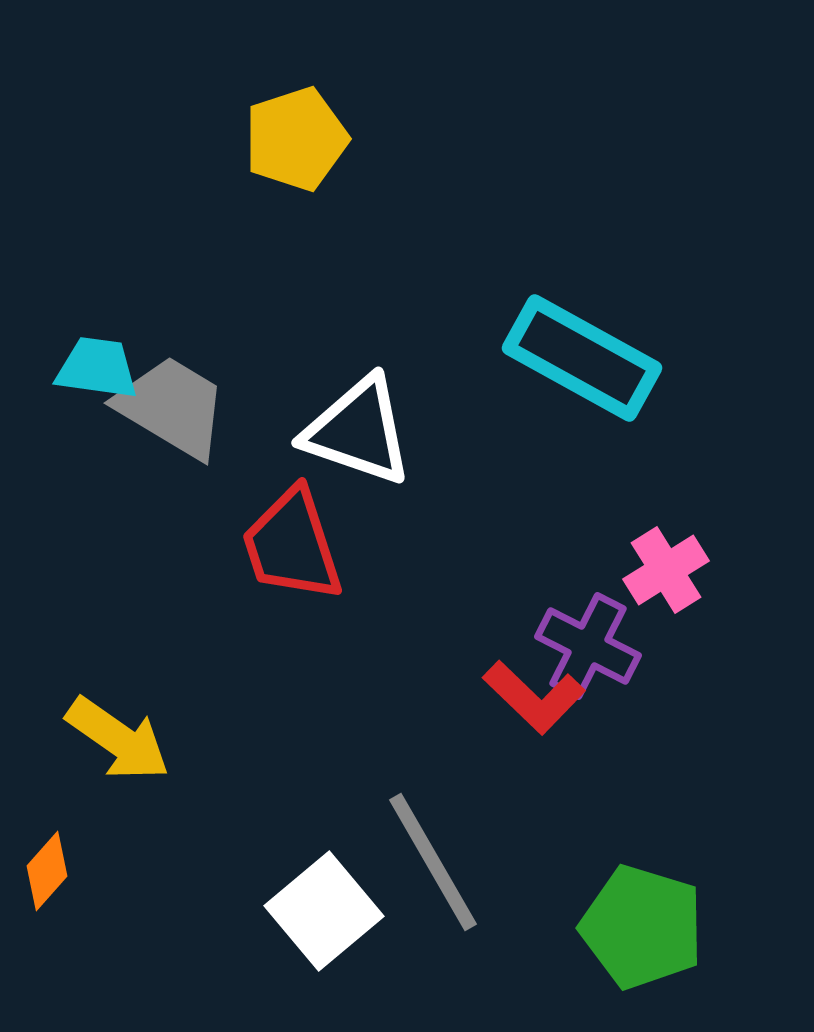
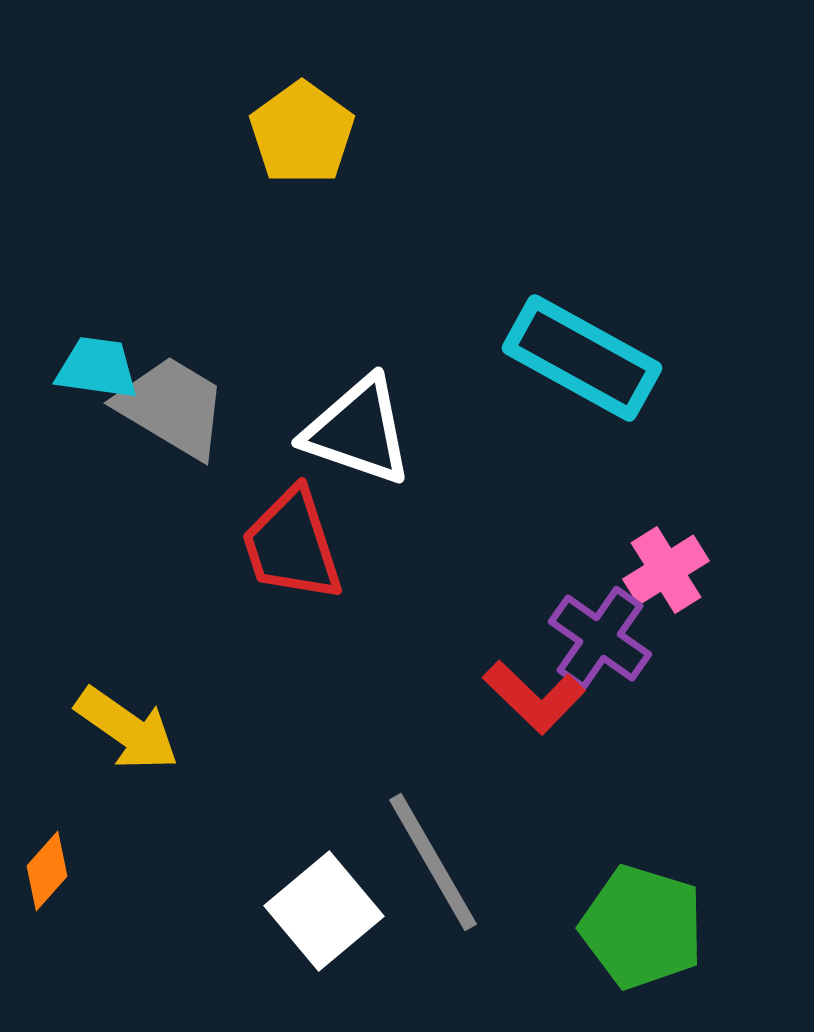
yellow pentagon: moved 6 px right, 6 px up; rotated 18 degrees counterclockwise
purple cross: moved 12 px right, 8 px up; rotated 8 degrees clockwise
yellow arrow: moved 9 px right, 10 px up
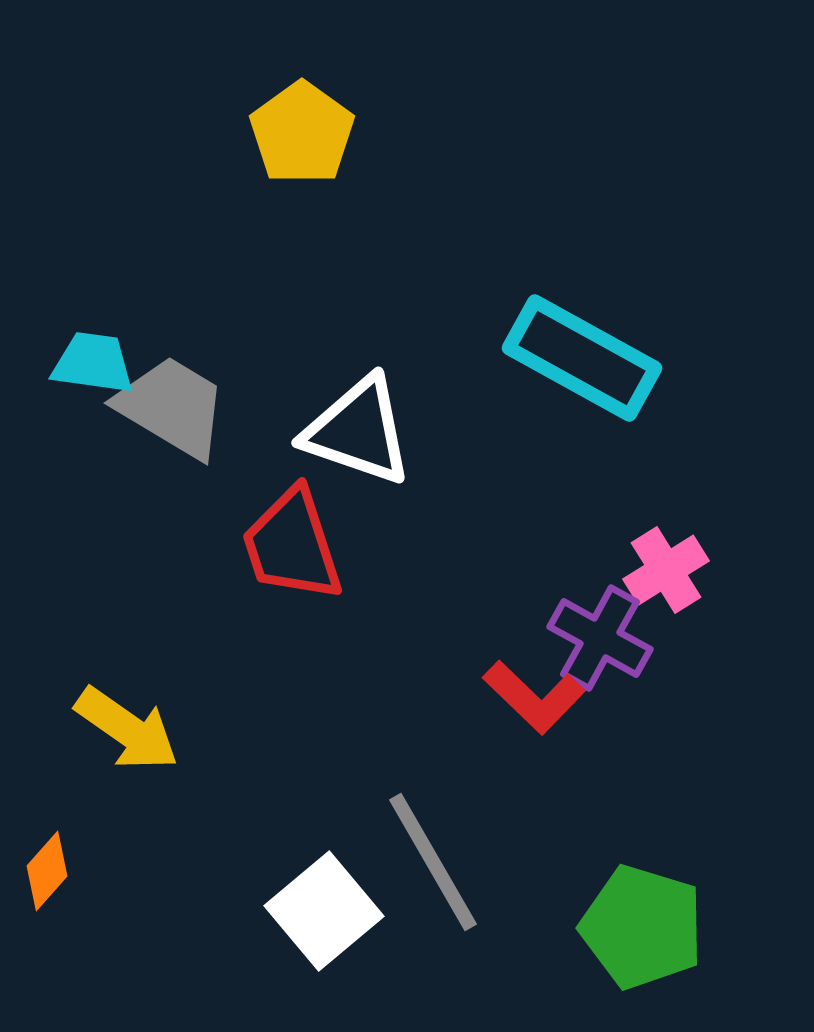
cyan trapezoid: moved 4 px left, 5 px up
purple cross: rotated 6 degrees counterclockwise
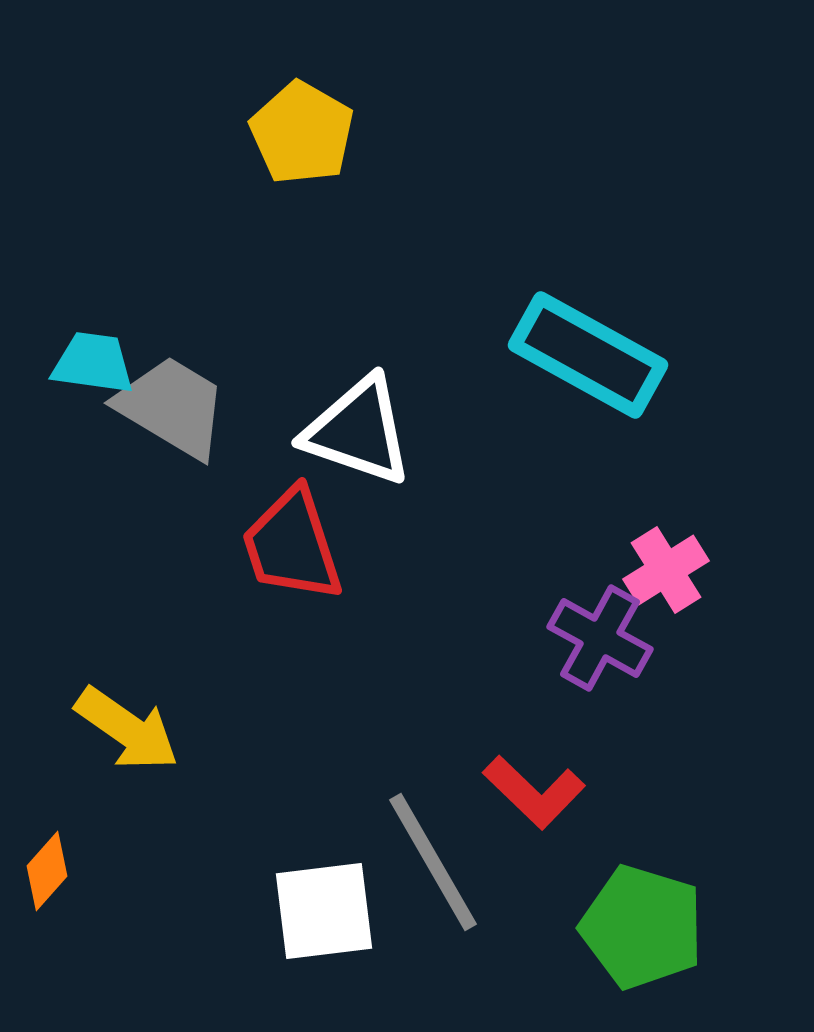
yellow pentagon: rotated 6 degrees counterclockwise
cyan rectangle: moved 6 px right, 3 px up
red L-shape: moved 95 px down
white square: rotated 33 degrees clockwise
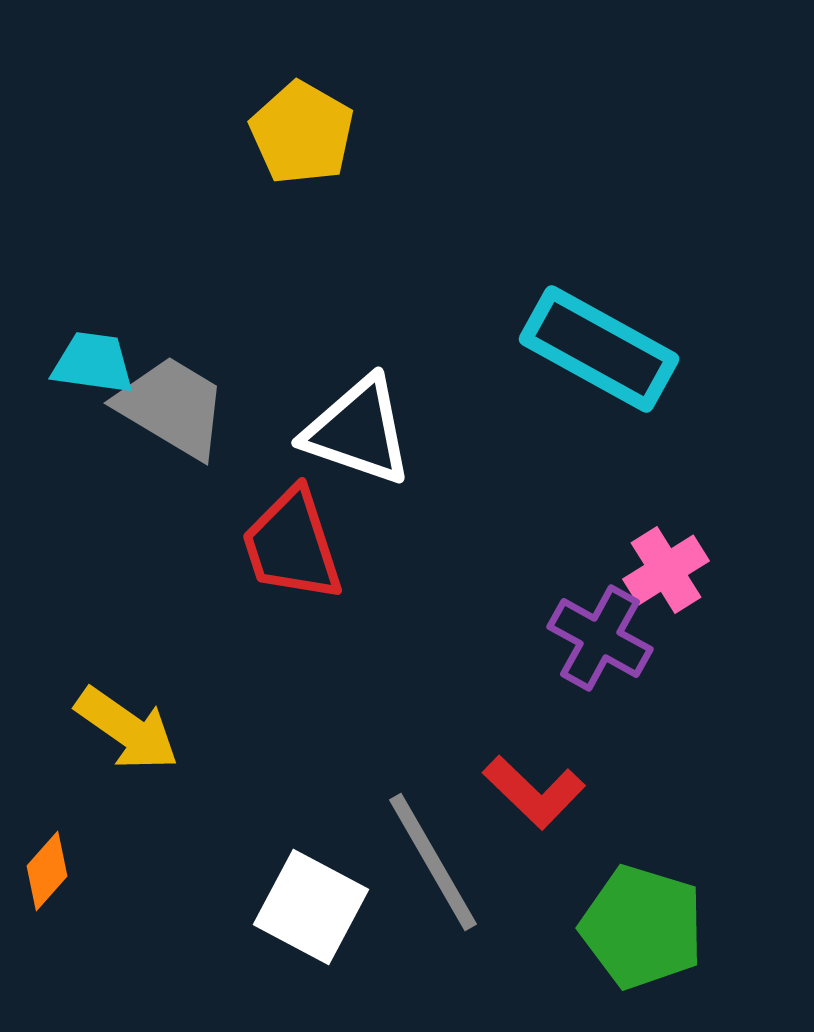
cyan rectangle: moved 11 px right, 6 px up
white square: moved 13 px left, 4 px up; rotated 35 degrees clockwise
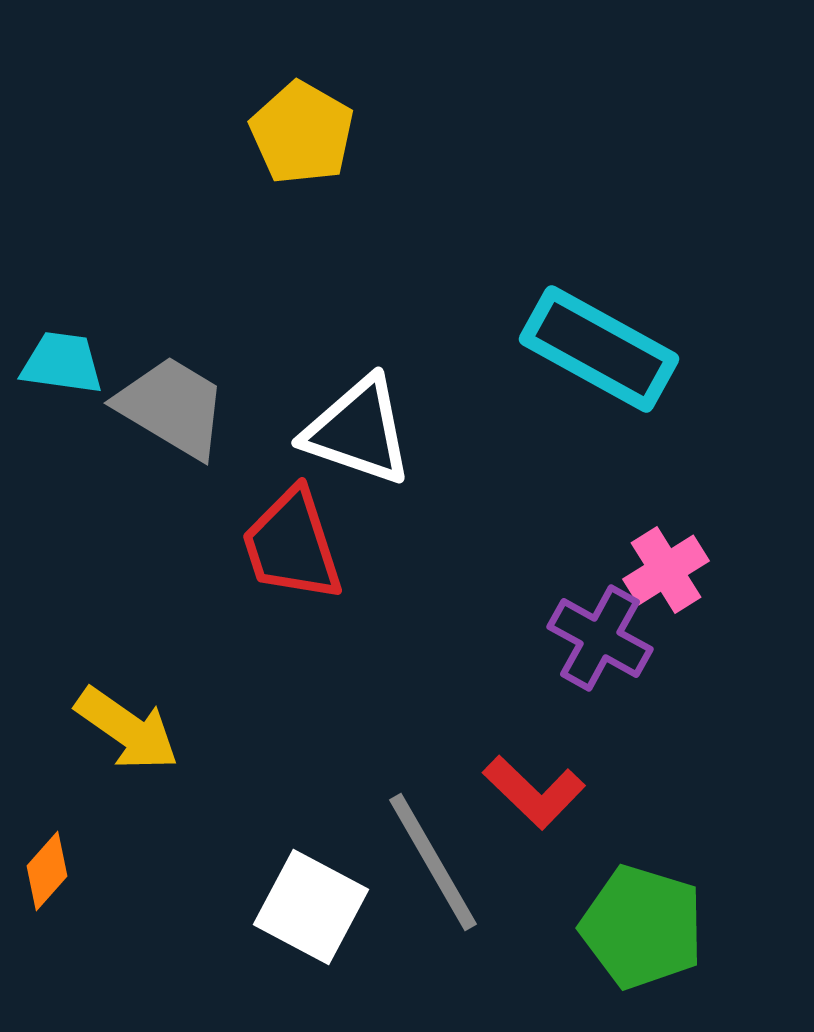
cyan trapezoid: moved 31 px left
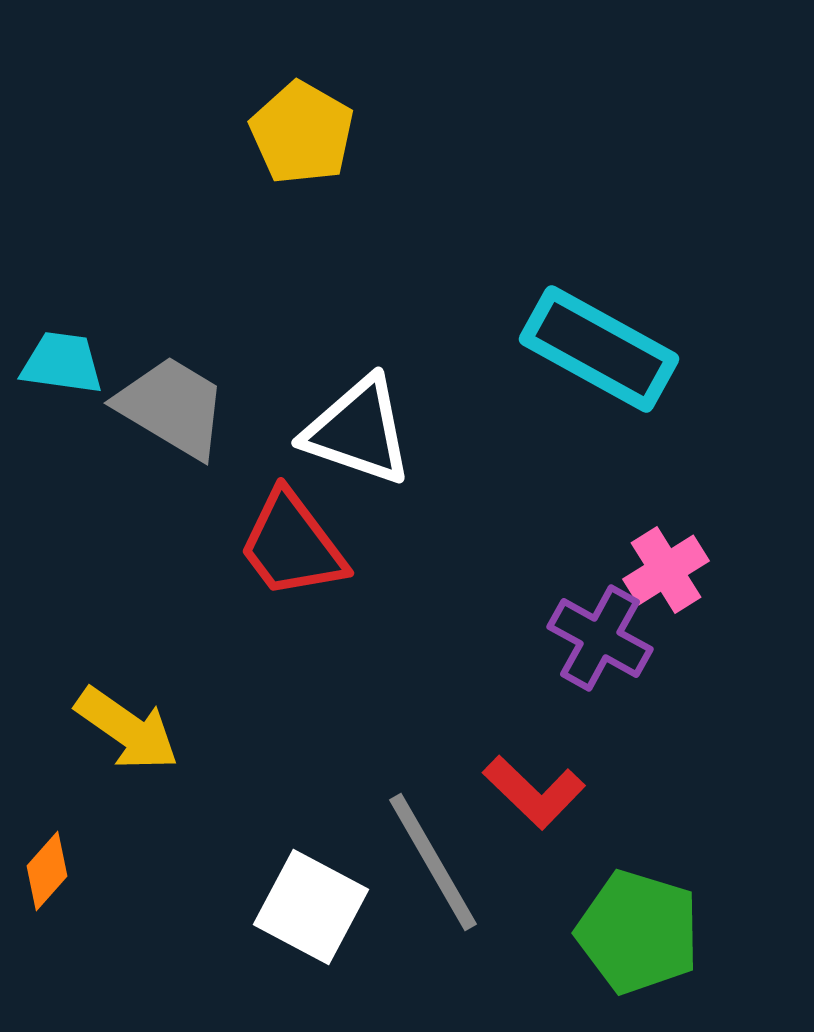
red trapezoid: rotated 19 degrees counterclockwise
green pentagon: moved 4 px left, 5 px down
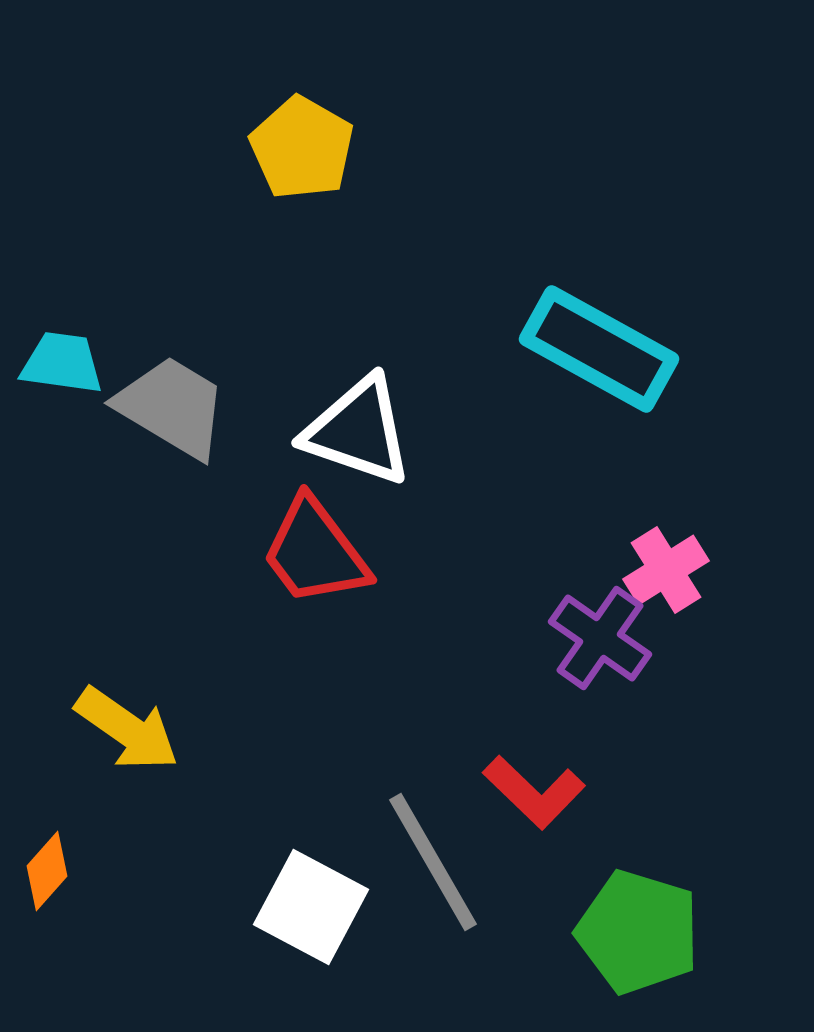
yellow pentagon: moved 15 px down
red trapezoid: moved 23 px right, 7 px down
purple cross: rotated 6 degrees clockwise
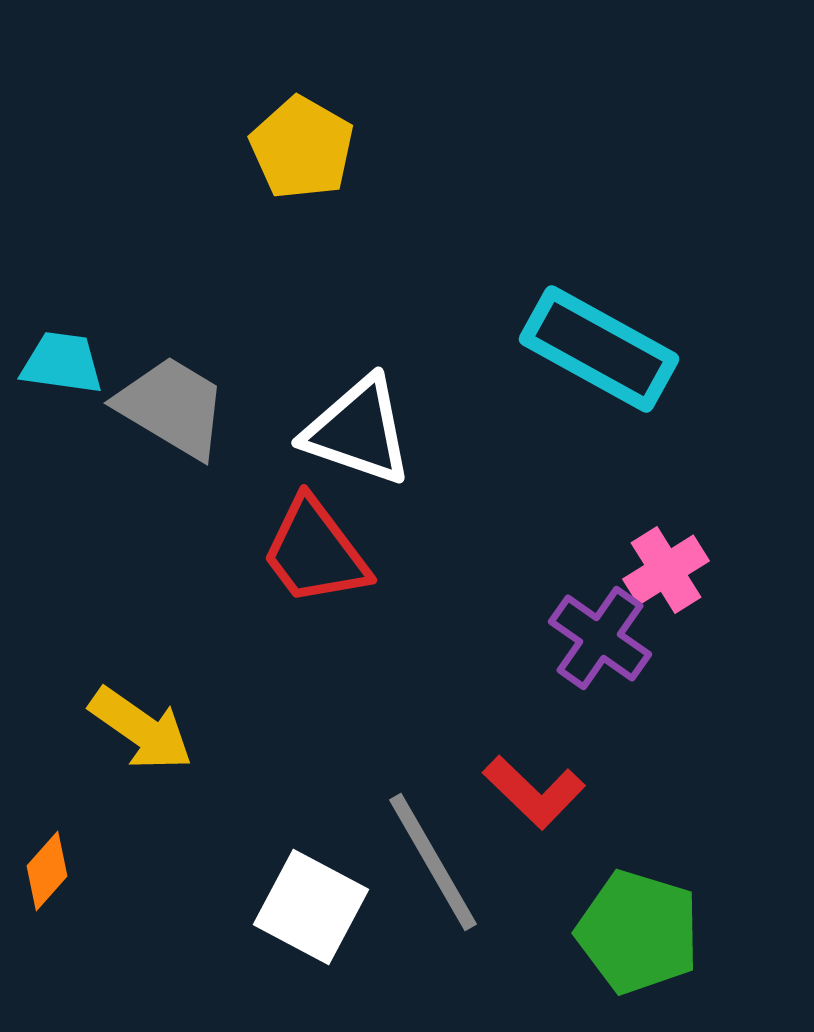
yellow arrow: moved 14 px right
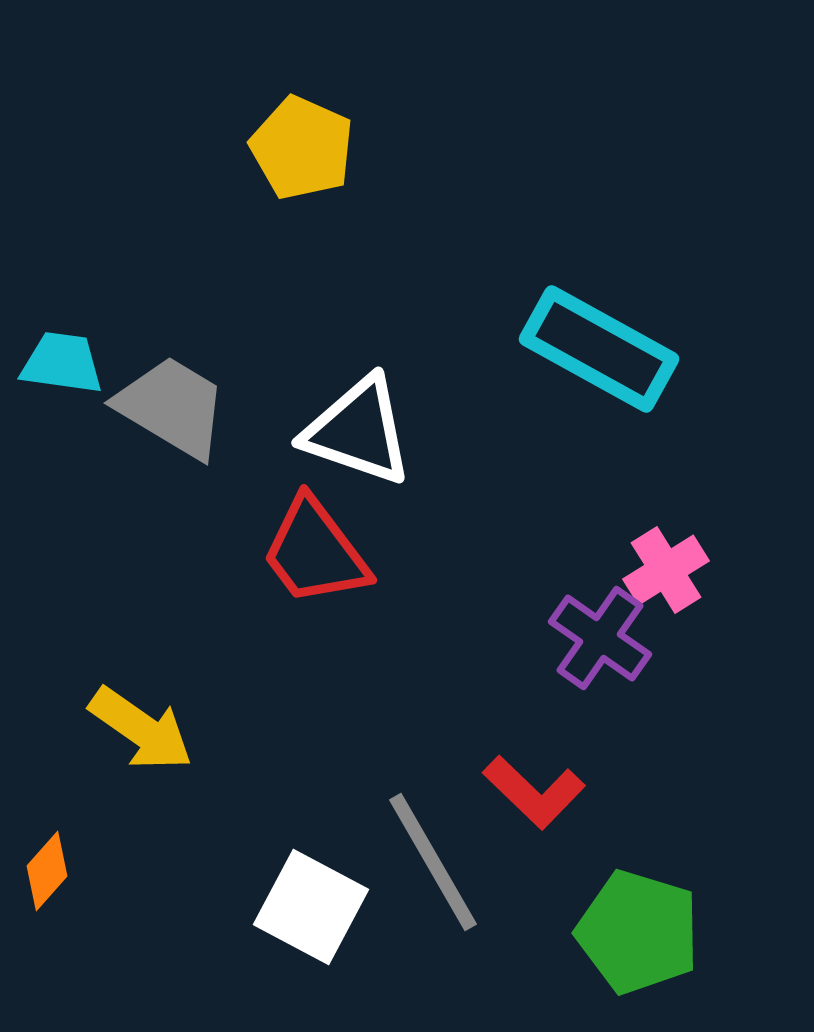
yellow pentagon: rotated 6 degrees counterclockwise
